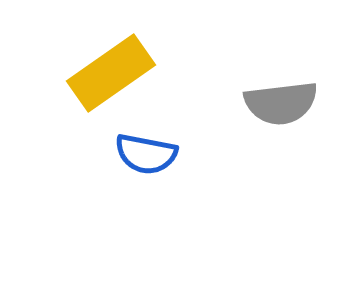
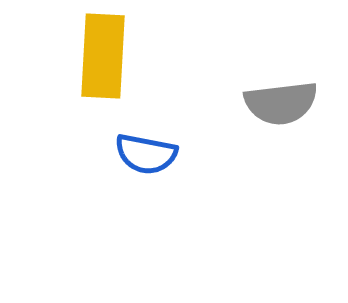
yellow rectangle: moved 8 px left, 17 px up; rotated 52 degrees counterclockwise
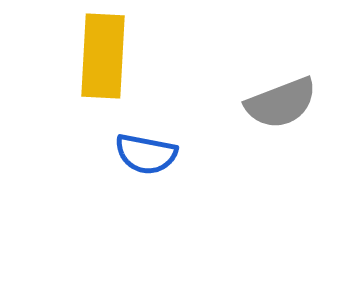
gray semicircle: rotated 14 degrees counterclockwise
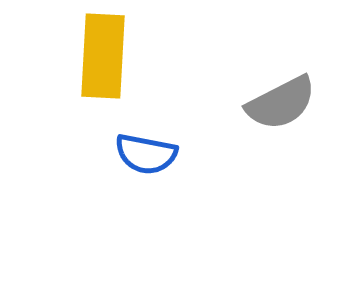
gray semicircle: rotated 6 degrees counterclockwise
